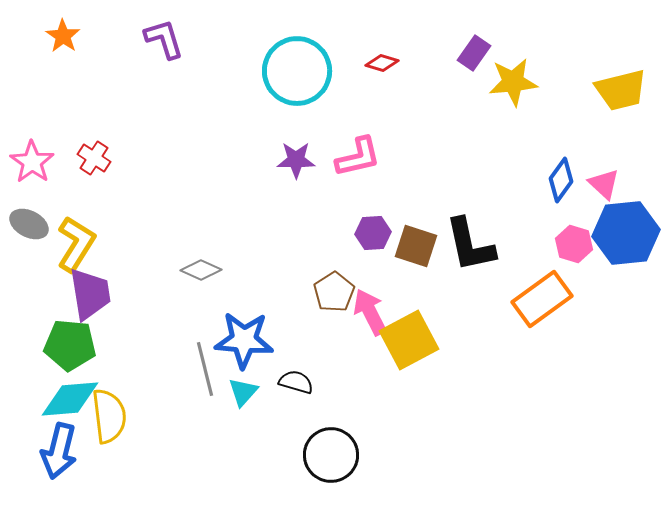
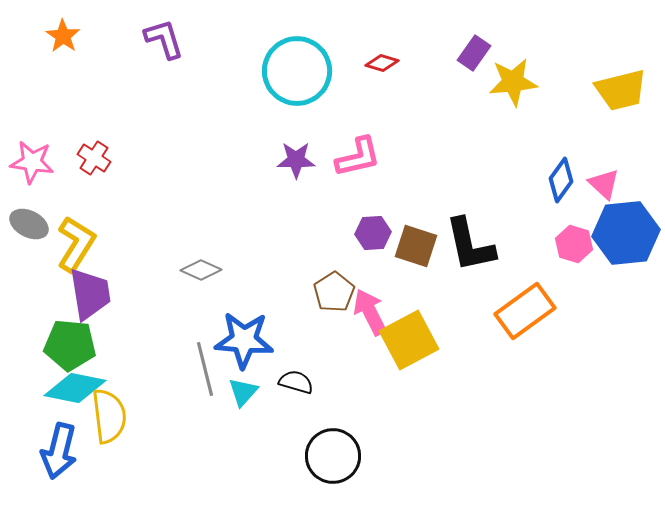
pink star: rotated 27 degrees counterclockwise
orange rectangle: moved 17 px left, 12 px down
cyan diamond: moved 5 px right, 11 px up; rotated 16 degrees clockwise
black circle: moved 2 px right, 1 px down
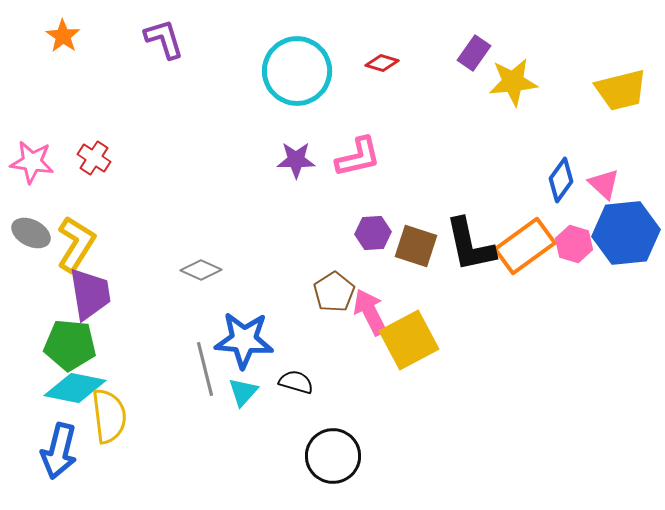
gray ellipse: moved 2 px right, 9 px down
orange rectangle: moved 65 px up
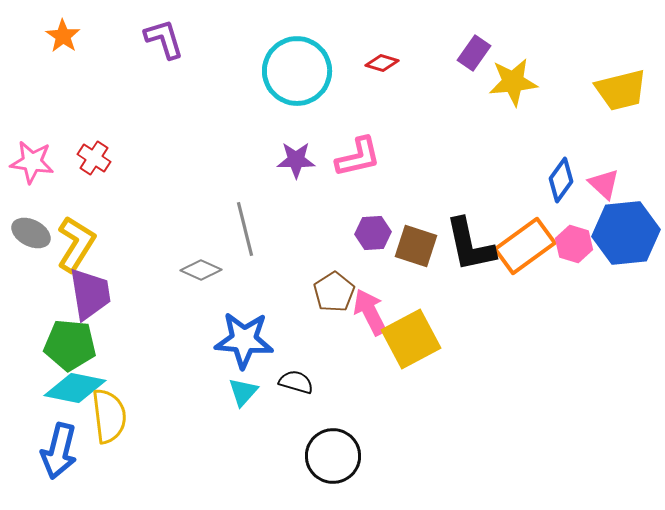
yellow square: moved 2 px right, 1 px up
gray line: moved 40 px right, 140 px up
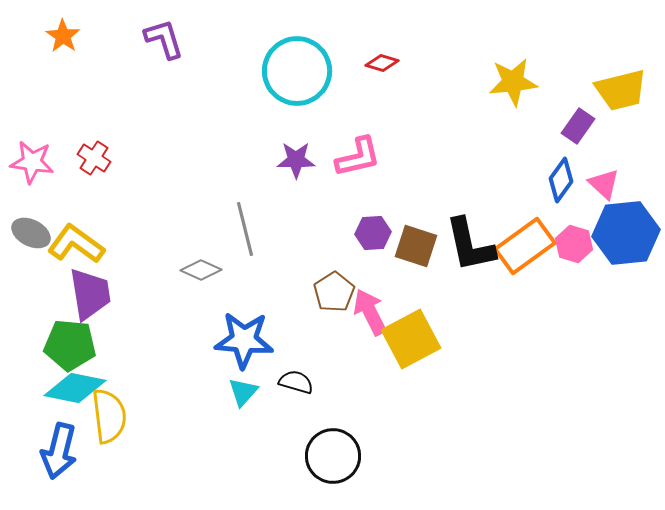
purple rectangle: moved 104 px right, 73 px down
yellow L-shape: rotated 86 degrees counterclockwise
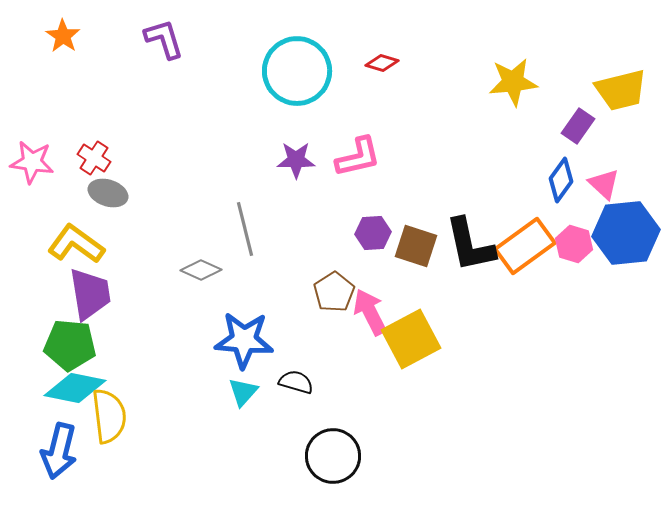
gray ellipse: moved 77 px right, 40 px up; rotated 9 degrees counterclockwise
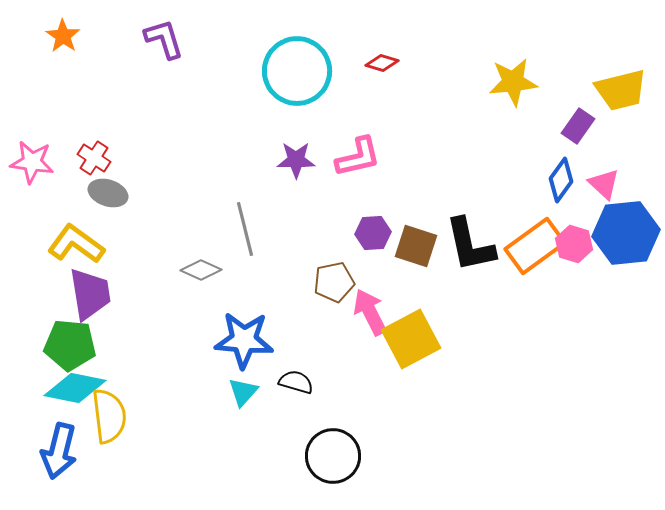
orange rectangle: moved 10 px right
brown pentagon: moved 10 px up; rotated 21 degrees clockwise
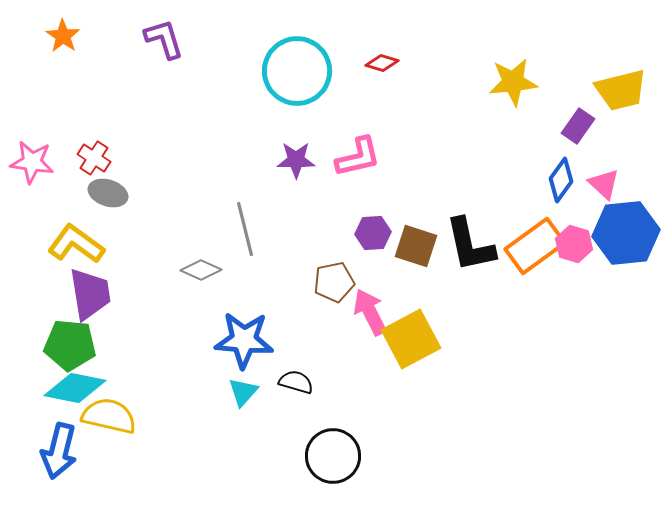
yellow semicircle: rotated 70 degrees counterclockwise
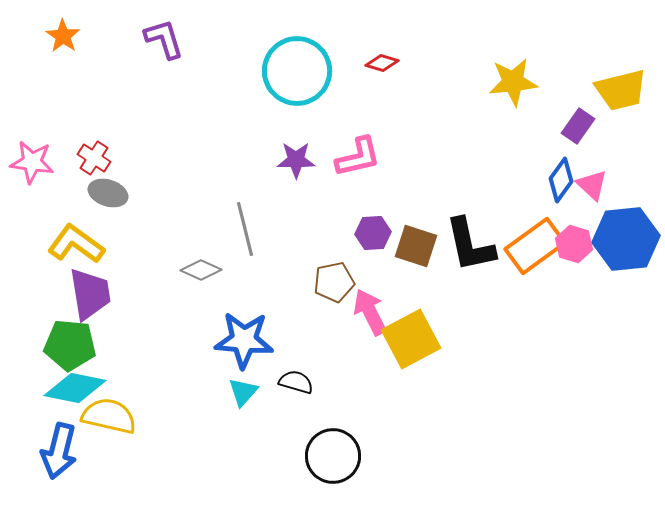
pink triangle: moved 12 px left, 1 px down
blue hexagon: moved 6 px down
